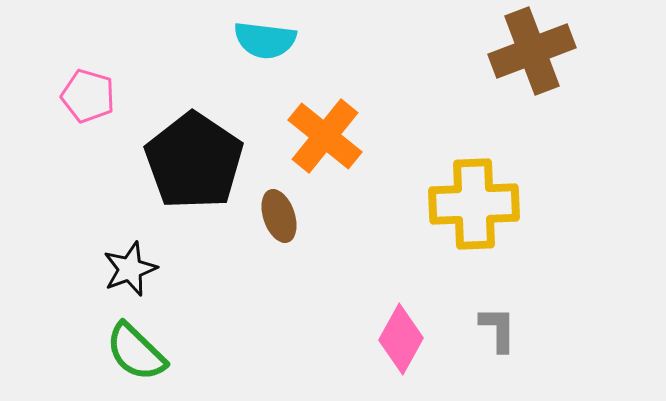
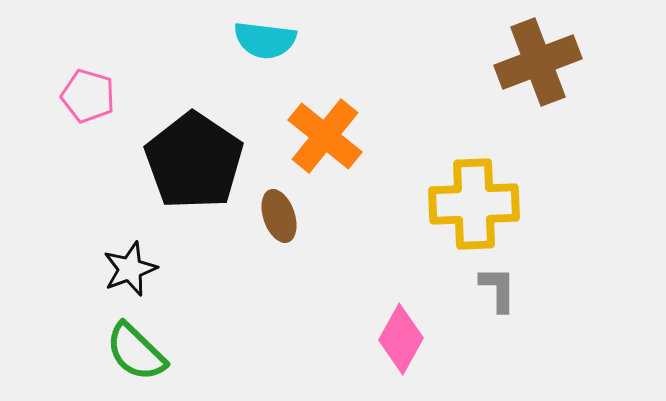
brown cross: moved 6 px right, 11 px down
gray L-shape: moved 40 px up
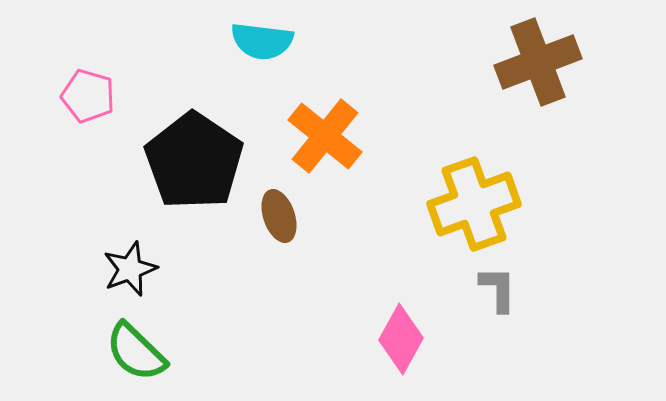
cyan semicircle: moved 3 px left, 1 px down
yellow cross: rotated 18 degrees counterclockwise
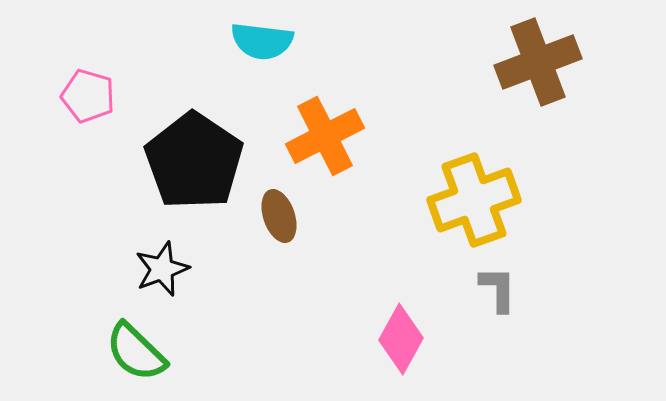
orange cross: rotated 24 degrees clockwise
yellow cross: moved 4 px up
black star: moved 32 px right
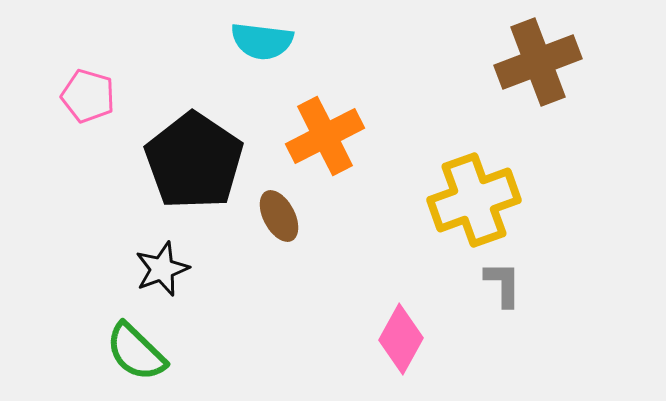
brown ellipse: rotated 9 degrees counterclockwise
gray L-shape: moved 5 px right, 5 px up
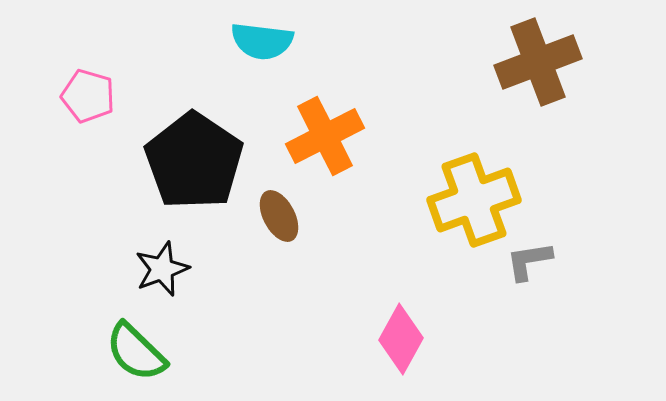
gray L-shape: moved 26 px right, 23 px up; rotated 99 degrees counterclockwise
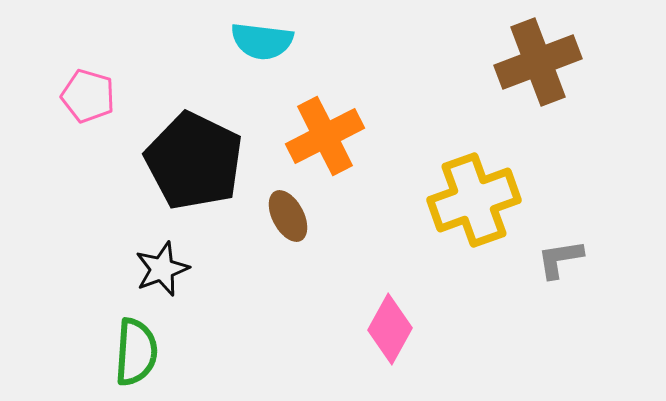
black pentagon: rotated 8 degrees counterclockwise
brown ellipse: moved 9 px right
gray L-shape: moved 31 px right, 2 px up
pink diamond: moved 11 px left, 10 px up
green semicircle: rotated 130 degrees counterclockwise
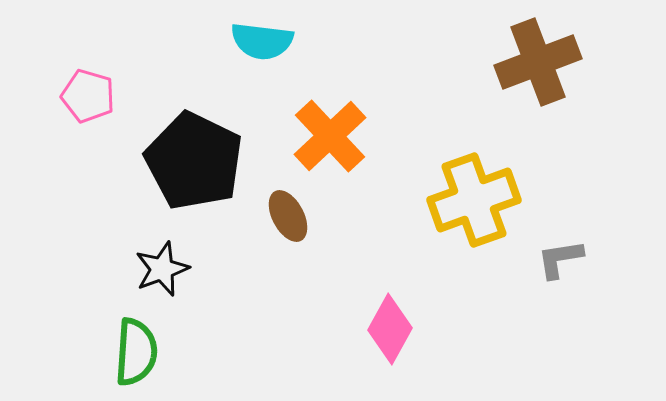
orange cross: moved 5 px right; rotated 16 degrees counterclockwise
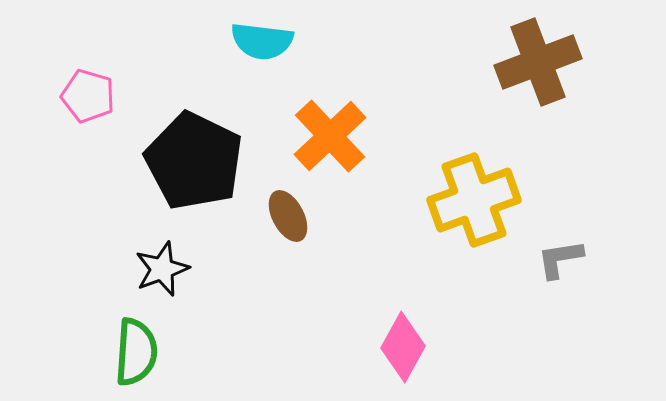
pink diamond: moved 13 px right, 18 px down
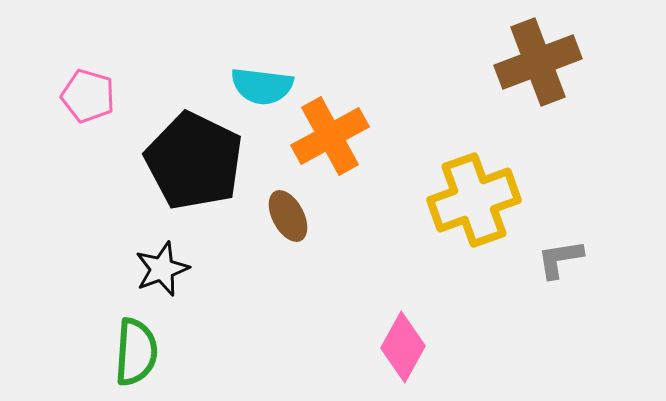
cyan semicircle: moved 45 px down
orange cross: rotated 14 degrees clockwise
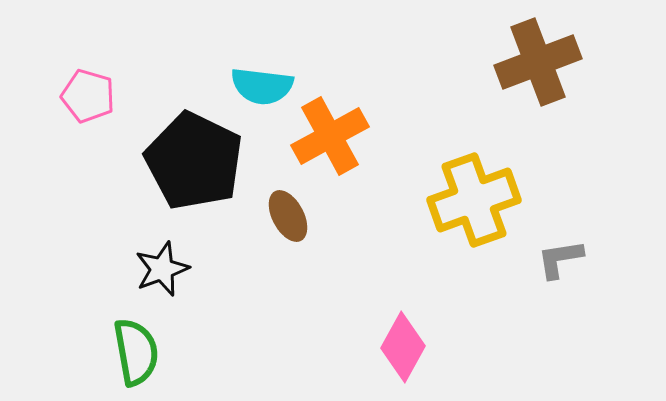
green semicircle: rotated 14 degrees counterclockwise
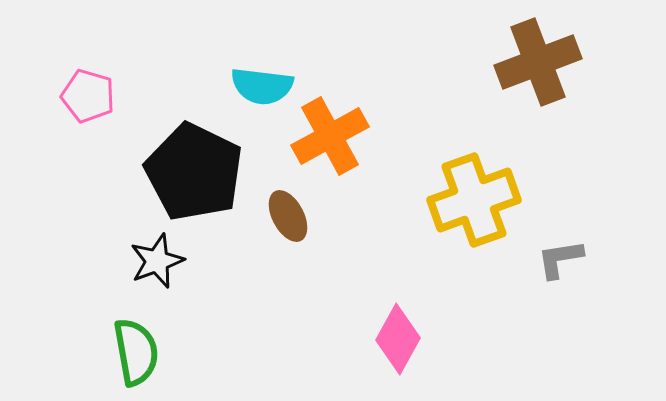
black pentagon: moved 11 px down
black star: moved 5 px left, 8 px up
pink diamond: moved 5 px left, 8 px up
